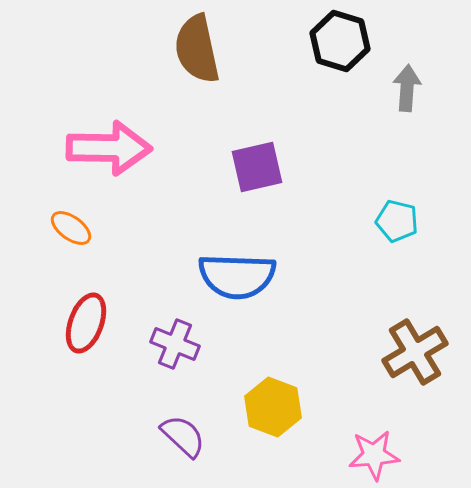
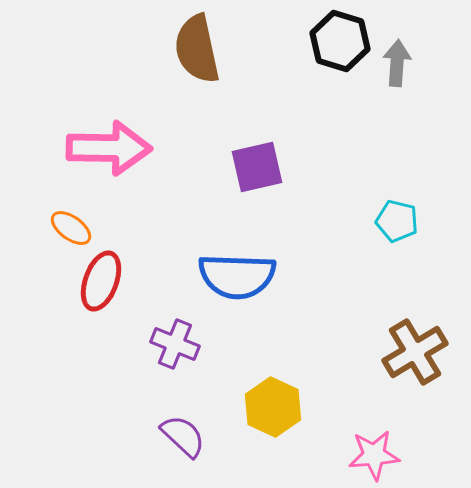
gray arrow: moved 10 px left, 25 px up
red ellipse: moved 15 px right, 42 px up
yellow hexagon: rotated 4 degrees clockwise
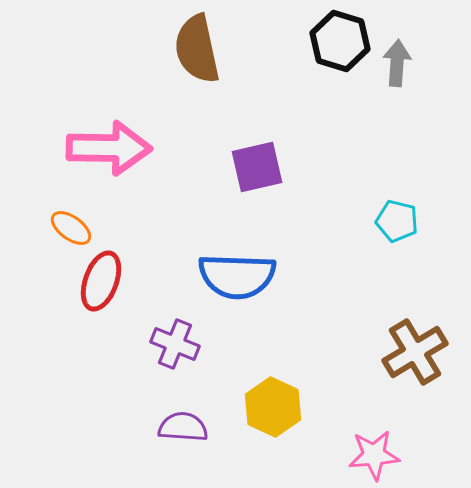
purple semicircle: moved 9 px up; rotated 39 degrees counterclockwise
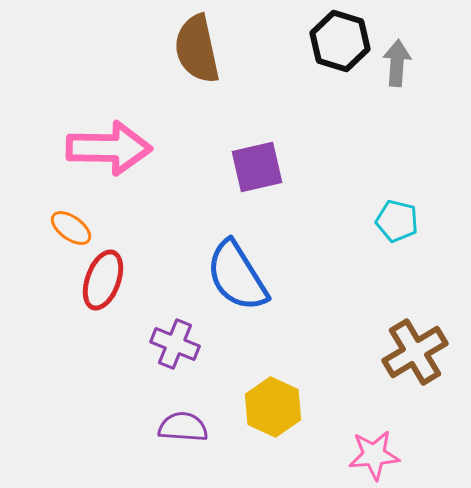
blue semicircle: rotated 56 degrees clockwise
red ellipse: moved 2 px right, 1 px up
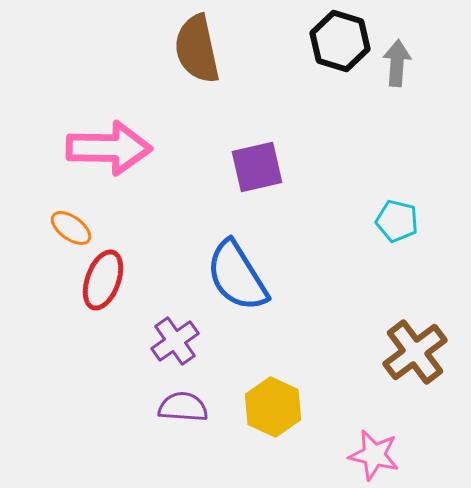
purple cross: moved 3 px up; rotated 33 degrees clockwise
brown cross: rotated 6 degrees counterclockwise
purple semicircle: moved 20 px up
pink star: rotated 18 degrees clockwise
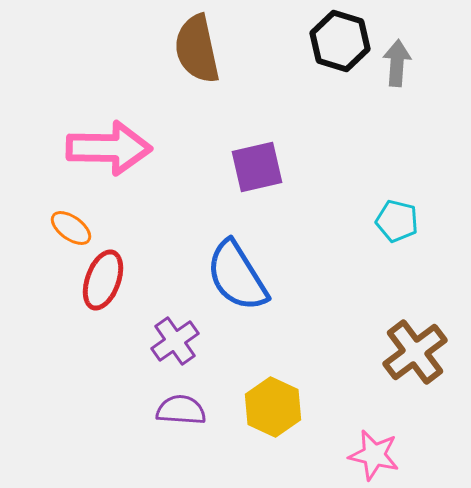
purple semicircle: moved 2 px left, 3 px down
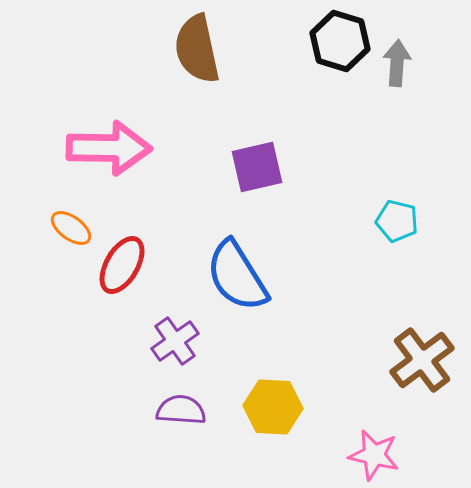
red ellipse: moved 19 px right, 15 px up; rotated 10 degrees clockwise
brown cross: moved 7 px right, 8 px down
yellow hexagon: rotated 22 degrees counterclockwise
